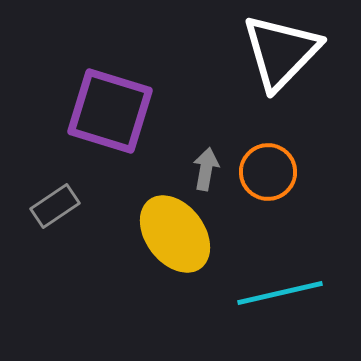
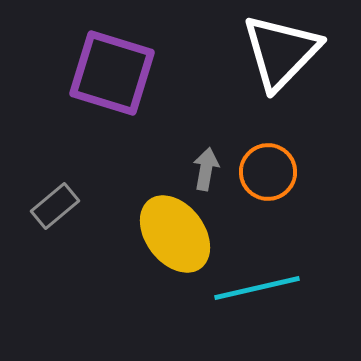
purple square: moved 2 px right, 38 px up
gray rectangle: rotated 6 degrees counterclockwise
cyan line: moved 23 px left, 5 px up
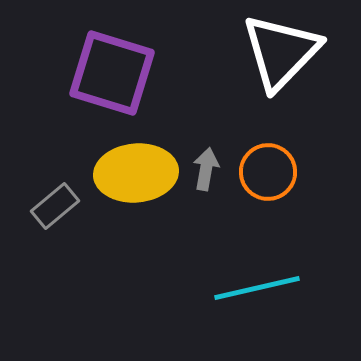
yellow ellipse: moved 39 px left, 61 px up; rotated 58 degrees counterclockwise
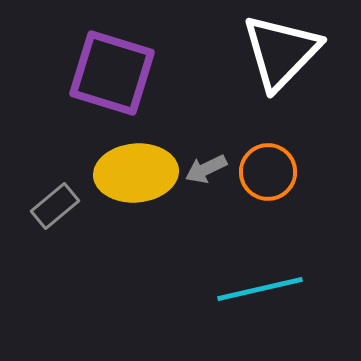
gray arrow: rotated 126 degrees counterclockwise
cyan line: moved 3 px right, 1 px down
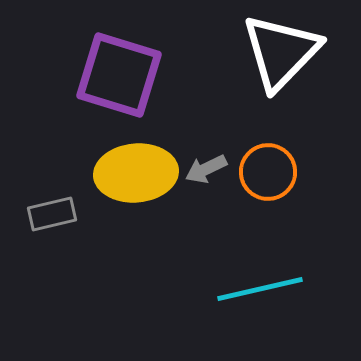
purple square: moved 7 px right, 2 px down
gray rectangle: moved 3 px left, 8 px down; rotated 27 degrees clockwise
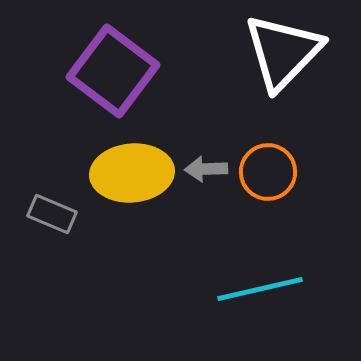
white triangle: moved 2 px right
purple square: moved 6 px left, 4 px up; rotated 20 degrees clockwise
gray arrow: rotated 24 degrees clockwise
yellow ellipse: moved 4 px left
gray rectangle: rotated 36 degrees clockwise
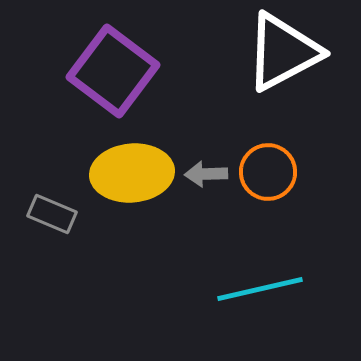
white triangle: rotated 18 degrees clockwise
gray arrow: moved 5 px down
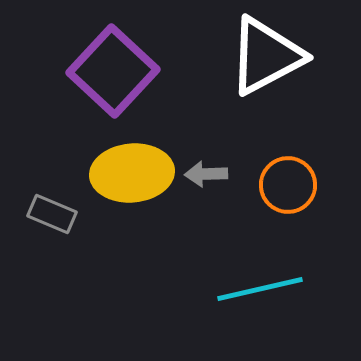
white triangle: moved 17 px left, 4 px down
purple square: rotated 6 degrees clockwise
orange circle: moved 20 px right, 13 px down
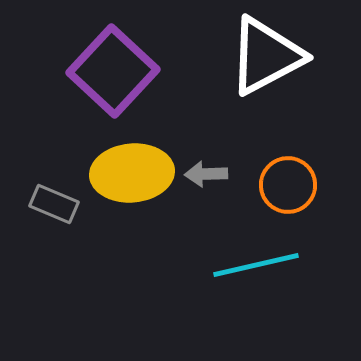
gray rectangle: moved 2 px right, 10 px up
cyan line: moved 4 px left, 24 px up
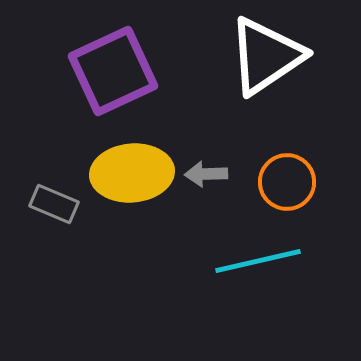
white triangle: rotated 6 degrees counterclockwise
purple square: rotated 22 degrees clockwise
orange circle: moved 1 px left, 3 px up
cyan line: moved 2 px right, 4 px up
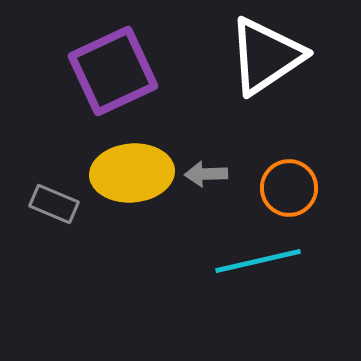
orange circle: moved 2 px right, 6 px down
